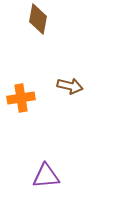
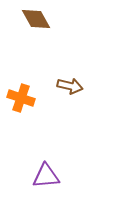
brown diamond: moved 2 px left; rotated 40 degrees counterclockwise
orange cross: rotated 28 degrees clockwise
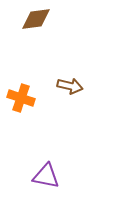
brown diamond: rotated 68 degrees counterclockwise
purple triangle: rotated 16 degrees clockwise
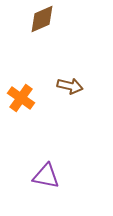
brown diamond: moved 6 px right; rotated 16 degrees counterclockwise
orange cross: rotated 16 degrees clockwise
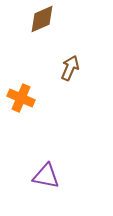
brown arrow: moved 18 px up; rotated 80 degrees counterclockwise
orange cross: rotated 12 degrees counterclockwise
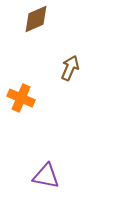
brown diamond: moved 6 px left
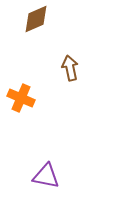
brown arrow: rotated 35 degrees counterclockwise
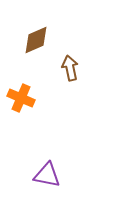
brown diamond: moved 21 px down
purple triangle: moved 1 px right, 1 px up
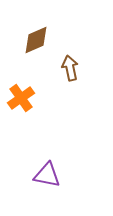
orange cross: rotated 32 degrees clockwise
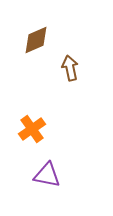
orange cross: moved 11 px right, 31 px down
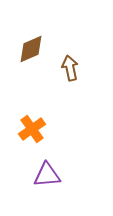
brown diamond: moved 5 px left, 9 px down
purple triangle: rotated 16 degrees counterclockwise
